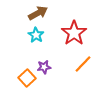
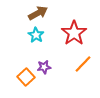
orange square: moved 1 px left, 1 px up
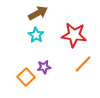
red star: moved 2 px down; rotated 30 degrees counterclockwise
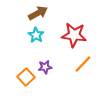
purple star: moved 1 px right
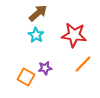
brown arrow: rotated 12 degrees counterclockwise
purple star: moved 1 px down
orange square: rotated 18 degrees counterclockwise
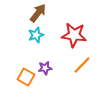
brown arrow: rotated 12 degrees counterclockwise
cyan star: rotated 21 degrees clockwise
orange line: moved 1 px left, 1 px down
